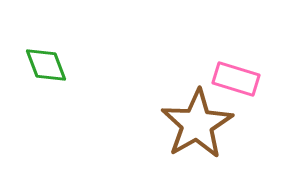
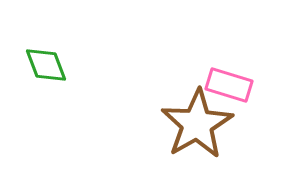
pink rectangle: moved 7 px left, 6 px down
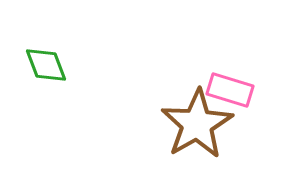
pink rectangle: moved 1 px right, 5 px down
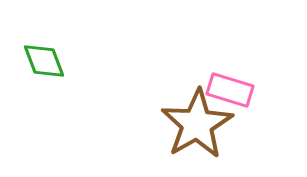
green diamond: moved 2 px left, 4 px up
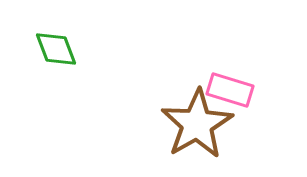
green diamond: moved 12 px right, 12 px up
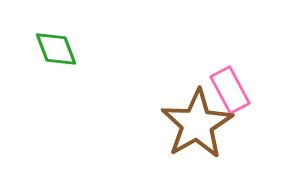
pink rectangle: rotated 45 degrees clockwise
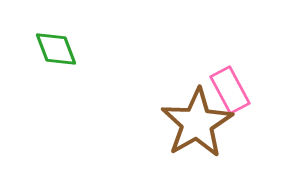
brown star: moved 1 px up
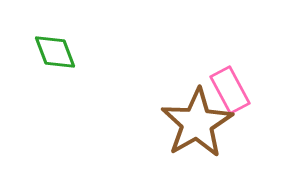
green diamond: moved 1 px left, 3 px down
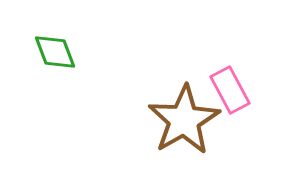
brown star: moved 13 px left, 3 px up
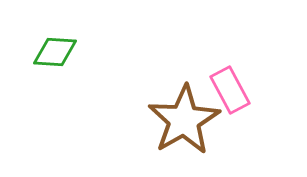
green diamond: rotated 66 degrees counterclockwise
